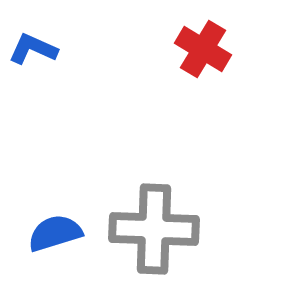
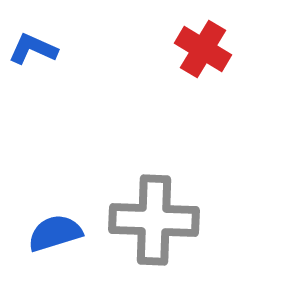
gray cross: moved 9 px up
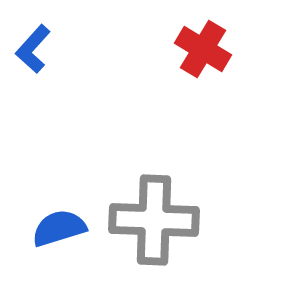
blue L-shape: rotated 72 degrees counterclockwise
blue semicircle: moved 4 px right, 5 px up
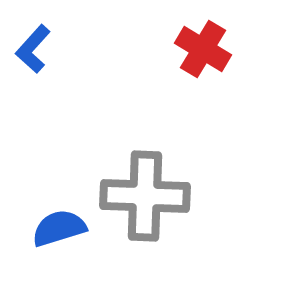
gray cross: moved 9 px left, 24 px up
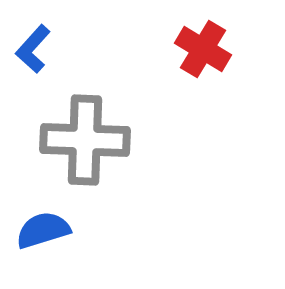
gray cross: moved 60 px left, 56 px up
blue semicircle: moved 16 px left, 2 px down
